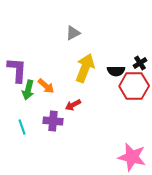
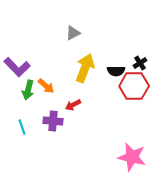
purple L-shape: moved 3 px up; rotated 132 degrees clockwise
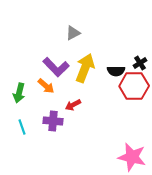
purple L-shape: moved 39 px right
green arrow: moved 9 px left, 3 px down
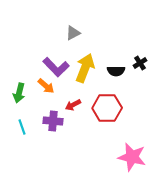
red hexagon: moved 27 px left, 22 px down
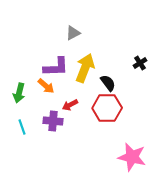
purple L-shape: rotated 48 degrees counterclockwise
black semicircle: moved 8 px left, 12 px down; rotated 126 degrees counterclockwise
red arrow: moved 3 px left
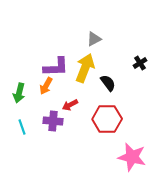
gray triangle: moved 21 px right, 6 px down
orange arrow: rotated 78 degrees clockwise
red hexagon: moved 11 px down
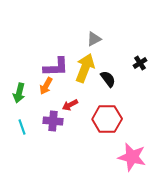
black semicircle: moved 4 px up
